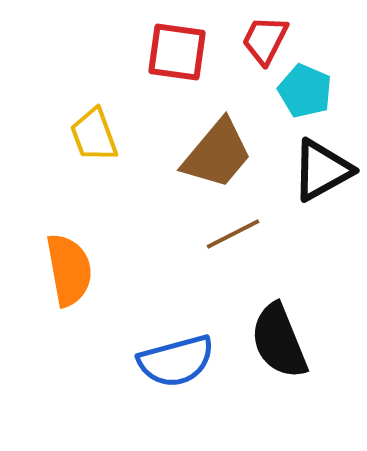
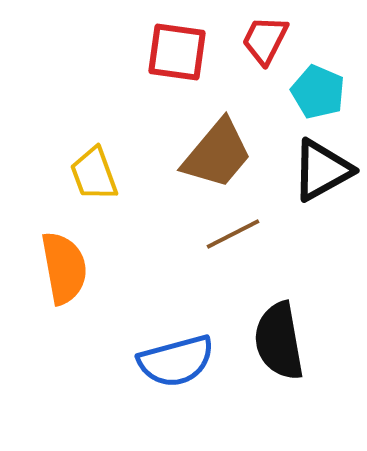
cyan pentagon: moved 13 px right, 1 px down
yellow trapezoid: moved 39 px down
orange semicircle: moved 5 px left, 2 px up
black semicircle: rotated 12 degrees clockwise
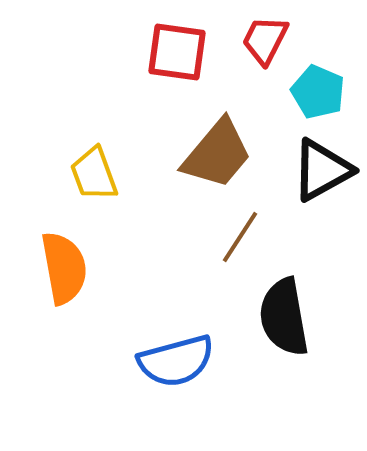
brown line: moved 7 px right, 3 px down; rotated 30 degrees counterclockwise
black semicircle: moved 5 px right, 24 px up
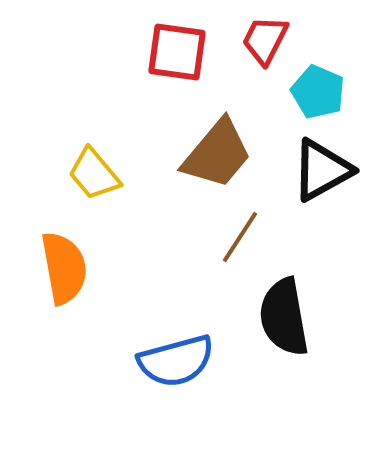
yellow trapezoid: rotated 20 degrees counterclockwise
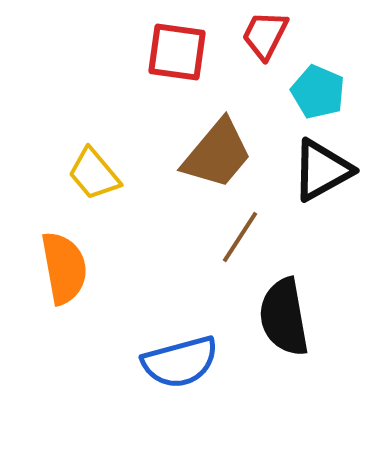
red trapezoid: moved 5 px up
blue semicircle: moved 4 px right, 1 px down
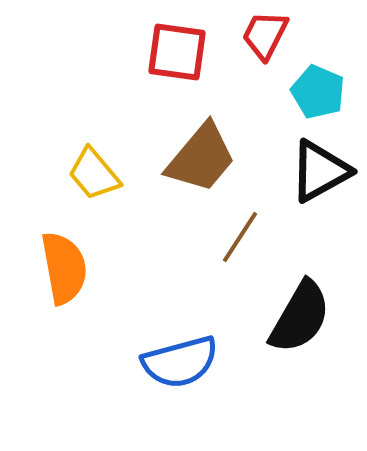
brown trapezoid: moved 16 px left, 4 px down
black triangle: moved 2 px left, 1 px down
black semicircle: moved 16 px right; rotated 140 degrees counterclockwise
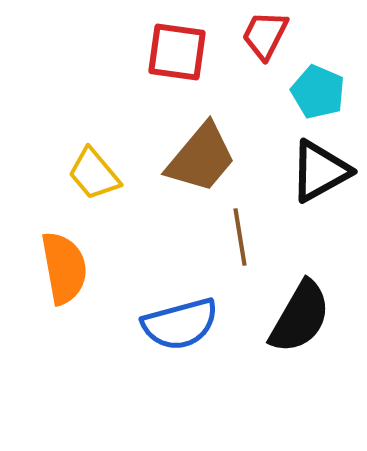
brown line: rotated 42 degrees counterclockwise
blue semicircle: moved 38 px up
